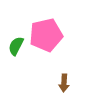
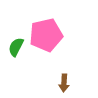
green semicircle: moved 1 px down
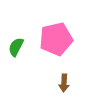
pink pentagon: moved 10 px right, 4 px down
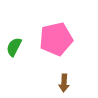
green semicircle: moved 2 px left
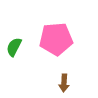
pink pentagon: rotated 8 degrees clockwise
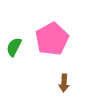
pink pentagon: moved 4 px left; rotated 24 degrees counterclockwise
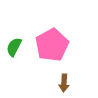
pink pentagon: moved 6 px down
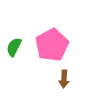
brown arrow: moved 4 px up
